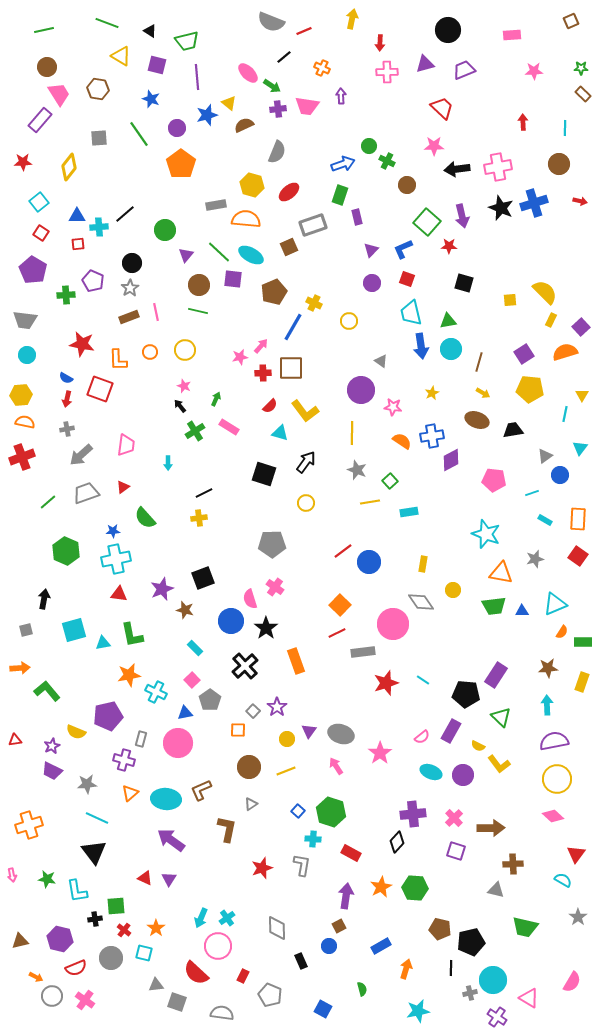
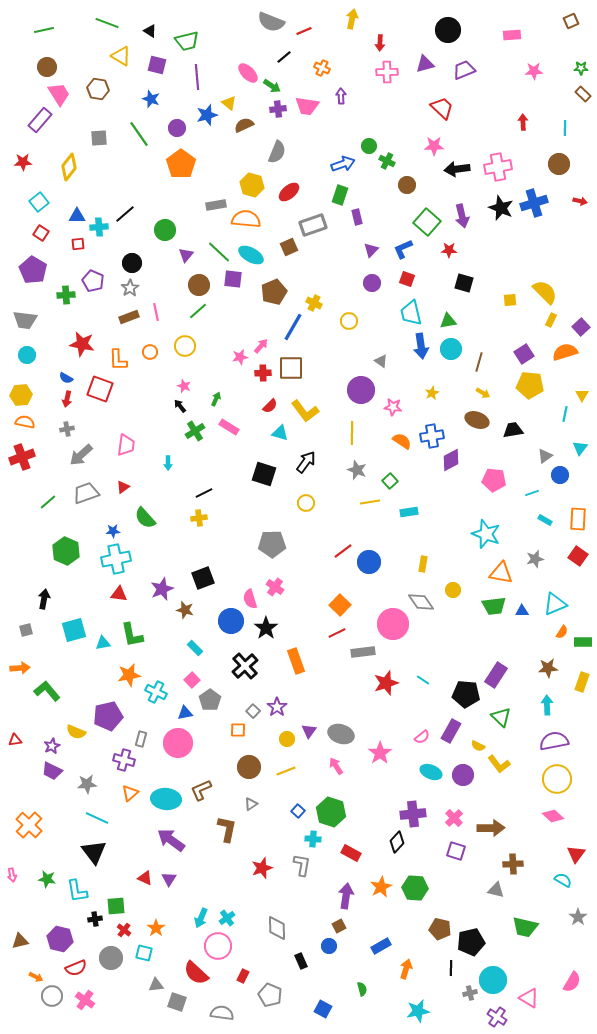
red star at (449, 246): moved 4 px down
green line at (198, 311): rotated 54 degrees counterclockwise
yellow circle at (185, 350): moved 4 px up
yellow pentagon at (530, 389): moved 4 px up
orange cross at (29, 825): rotated 28 degrees counterclockwise
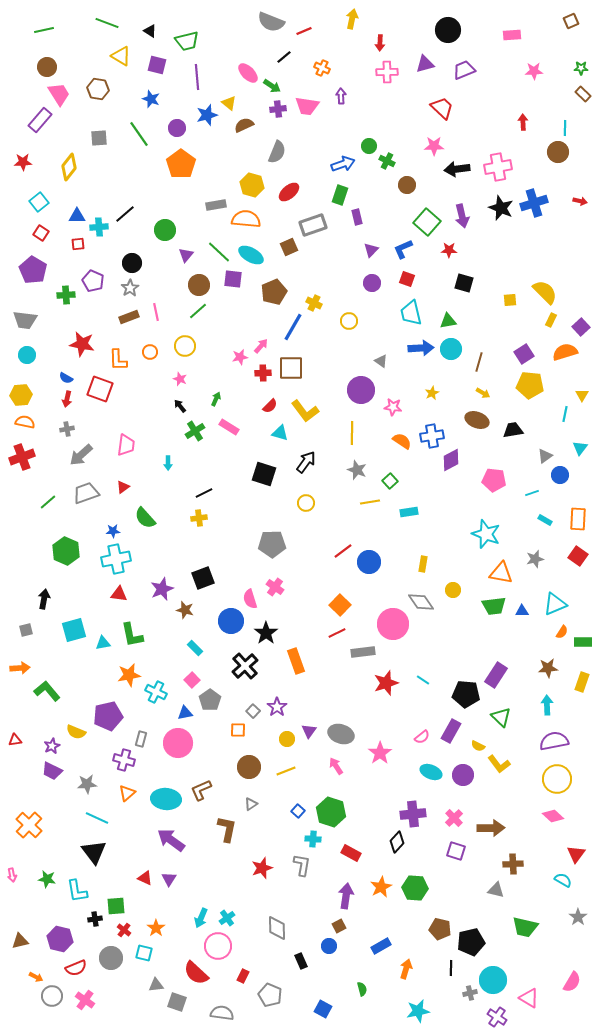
brown circle at (559, 164): moved 1 px left, 12 px up
blue arrow at (421, 346): moved 2 px down; rotated 85 degrees counterclockwise
pink star at (184, 386): moved 4 px left, 7 px up
black star at (266, 628): moved 5 px down
orange triangle at (130, 793): moved 3 px left
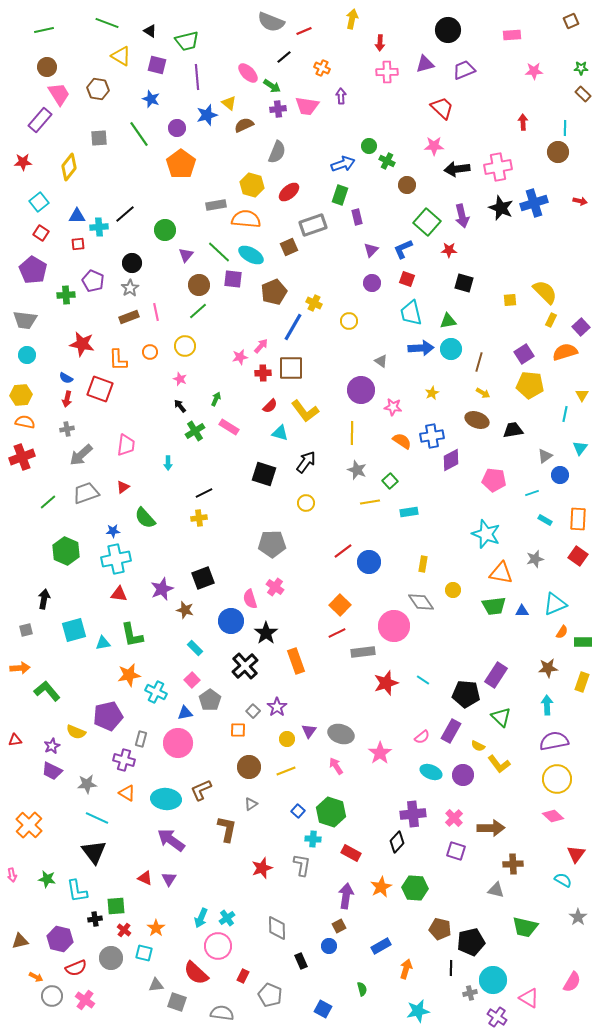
pink circle at (393, 624): moved 1 px right, 2 px down
orange triangle at (127, 793): rotated 48 degrees counterclockwise
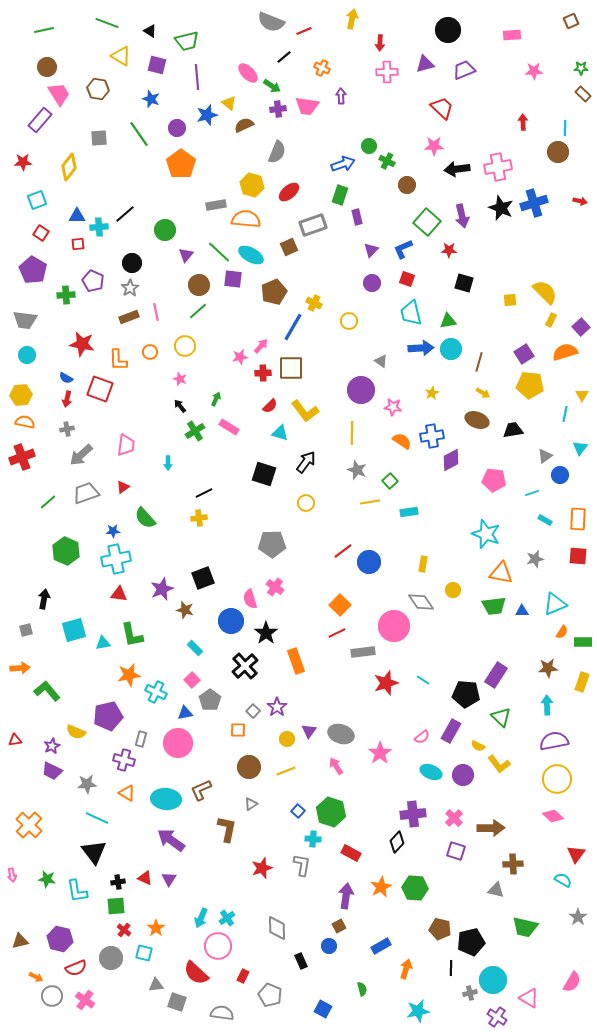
cyan square at (39, 202): moved 2 px left, 2 px up; rotated 18 degrees clockwise
red square at (578, 556): rotated 30 degrees counterclockwise
black cross at (95, 919): moved 23 px right, 37 px up
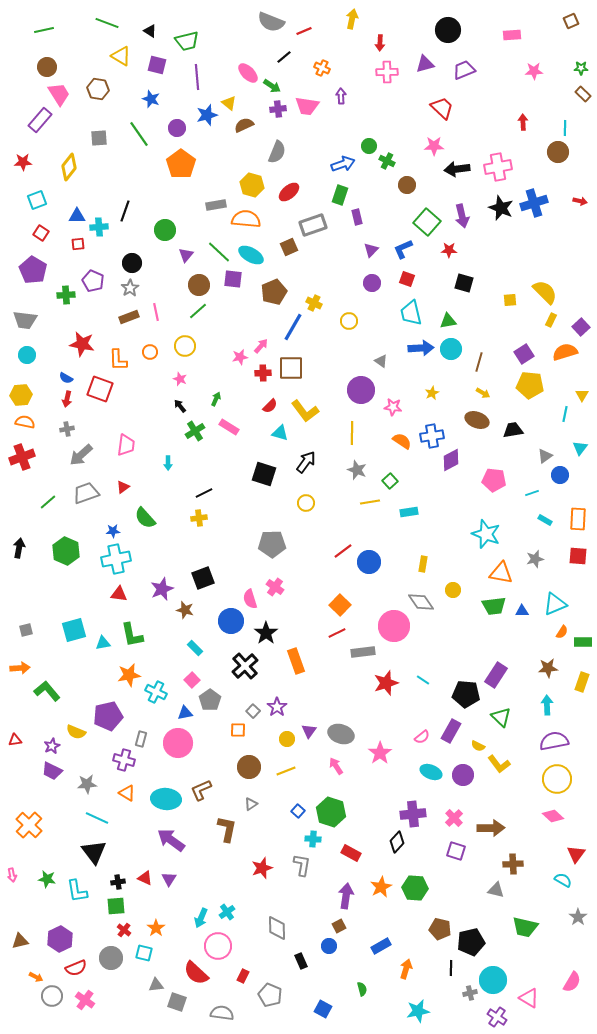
black line at (125, 214): moved 3 px up; rotated 30 degrees counterclockwise
black arrow at (44, 599): moved 25 px left, 51 px up
cyan cross at (227, 918): moved 6 px up
purple hexagon at (60, 939): rotated 20 degrees clockwise
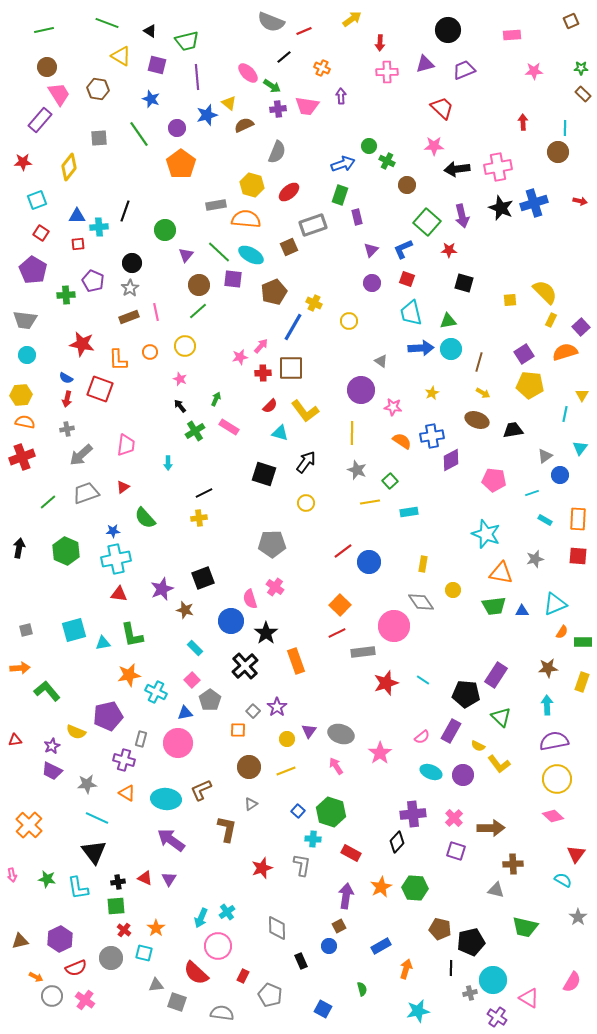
yellow arrow at (352, 19): rotated 42 degrees clockwise
cyan L-shape at (77, 891): moved 1 px right, 3 px up
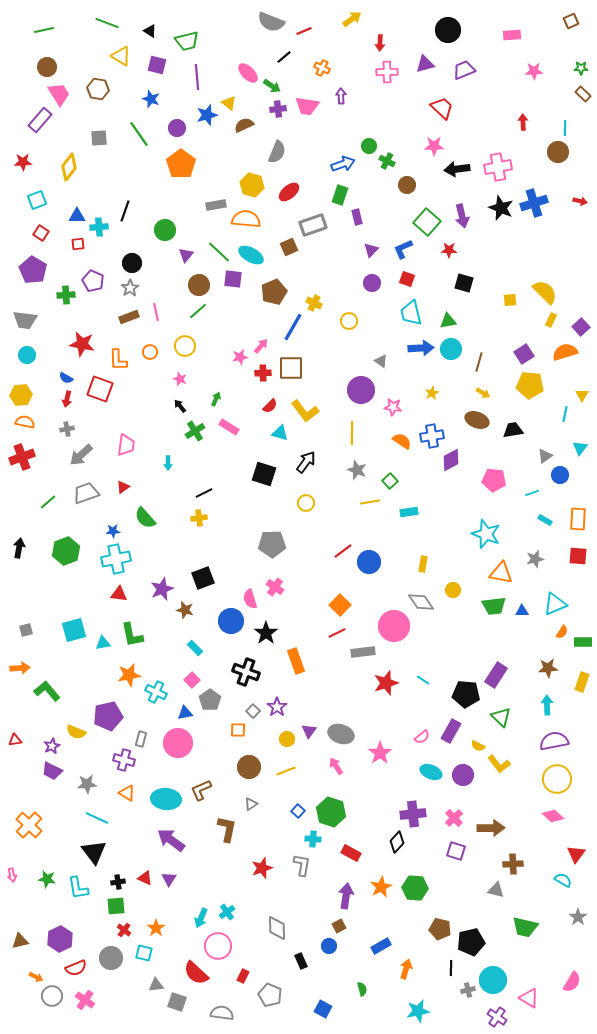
green hexagon at (66, 551): rotated 16 degrees clockwise
black cross at (245, 666): moved 1 px right, 6 px down; rotated 28 degrees counterclockwise
gray cross at (470, 993): moved 2 px left, 3 px up
